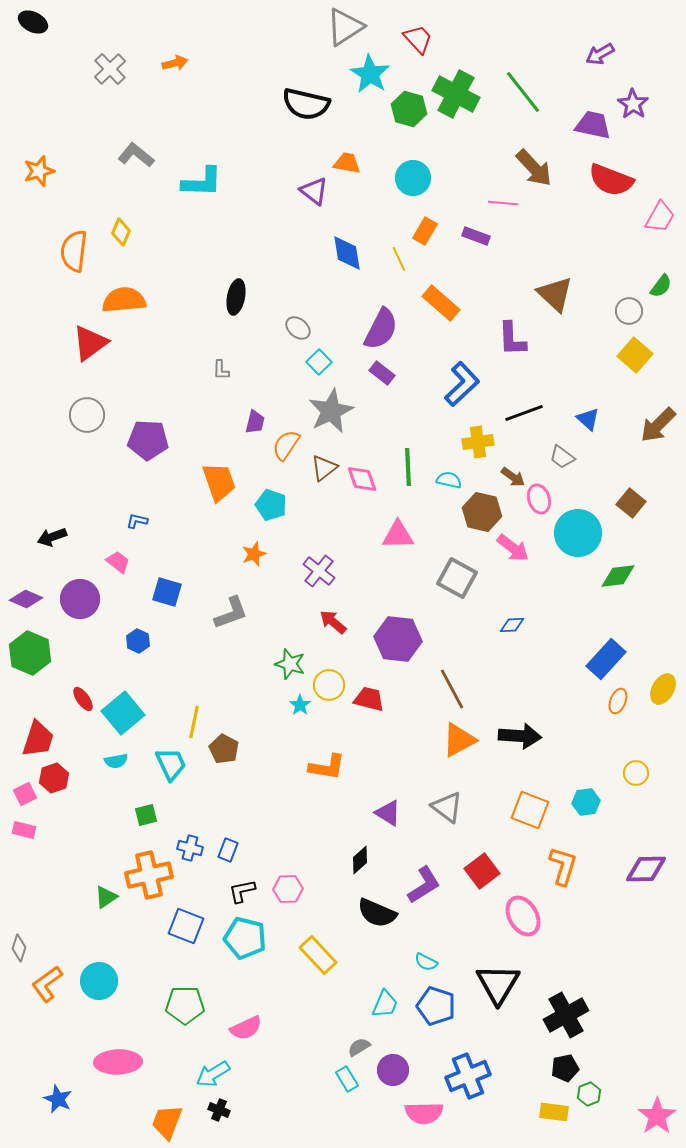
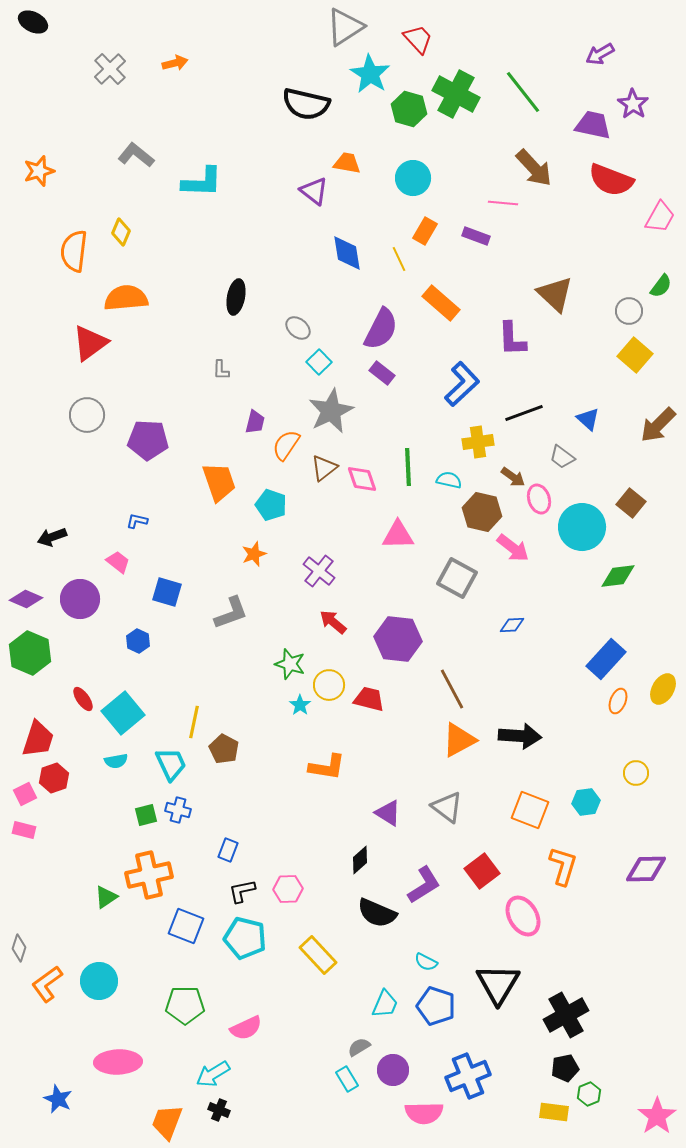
orange semicircle at (124, 300): moved 2 px right, 2 px up
cyan circle at (578, 533): moved 4 px right, 6 px up
blue cross at (190, 848): moved 12 px left, 38 px up
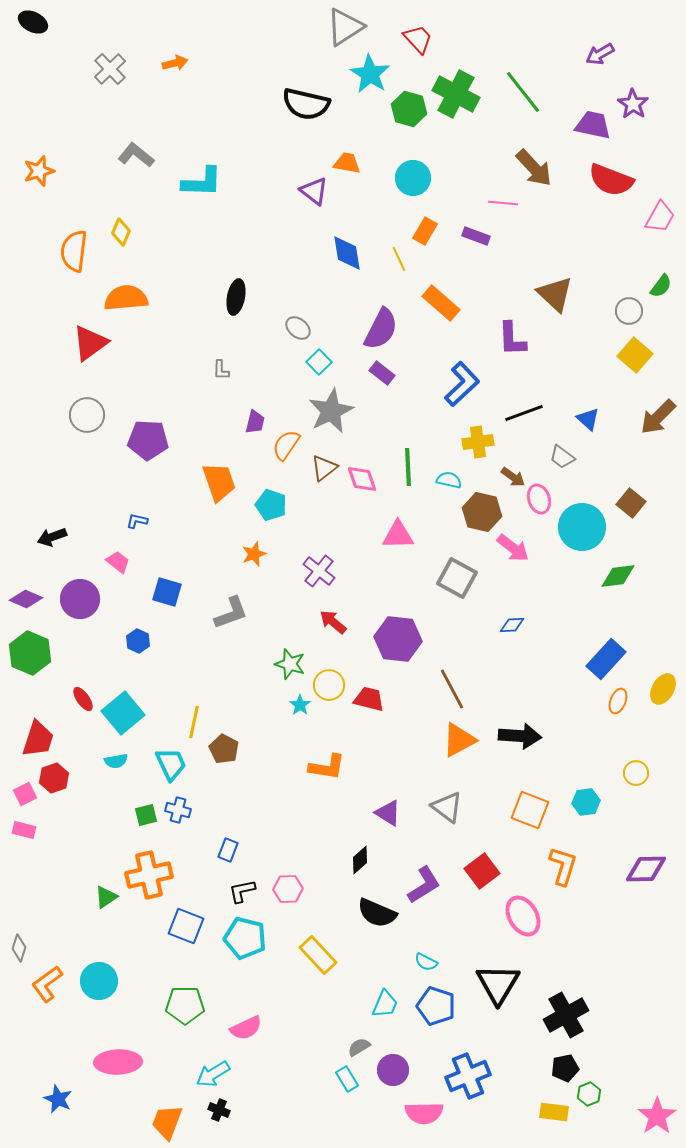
brown arrow at (658, 425): moved 8 px up
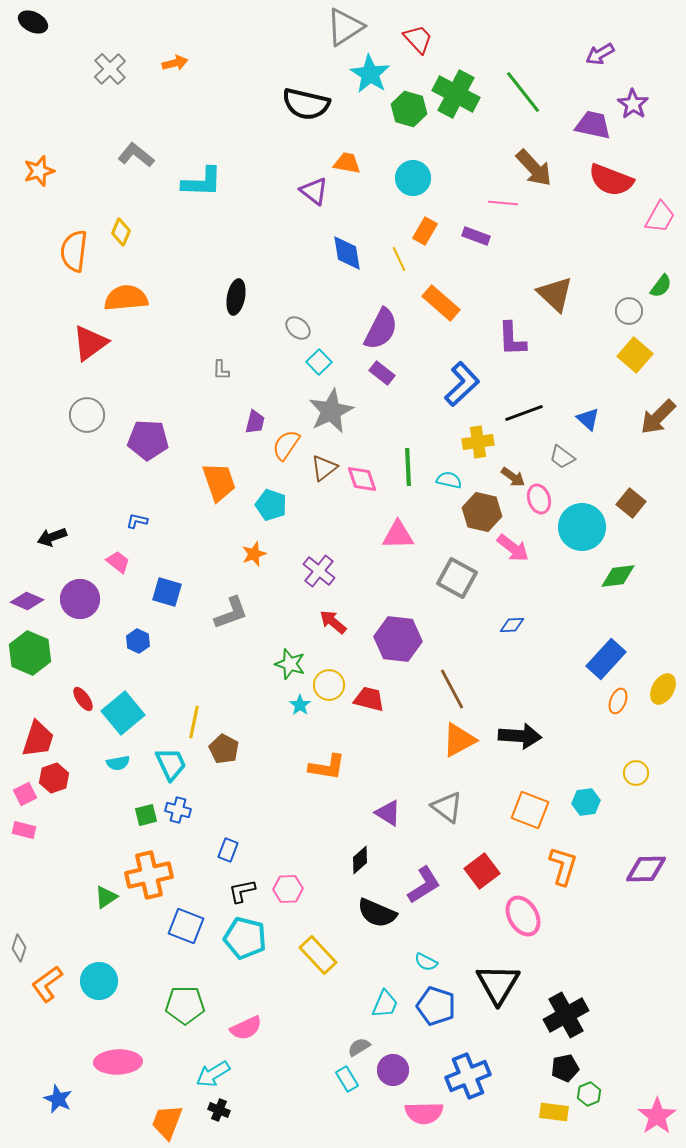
purple diamond at (26, 599): moved 1 px right, 2 px down
cyan semicircle at (116, 761): moved 2 px right, 2 px down
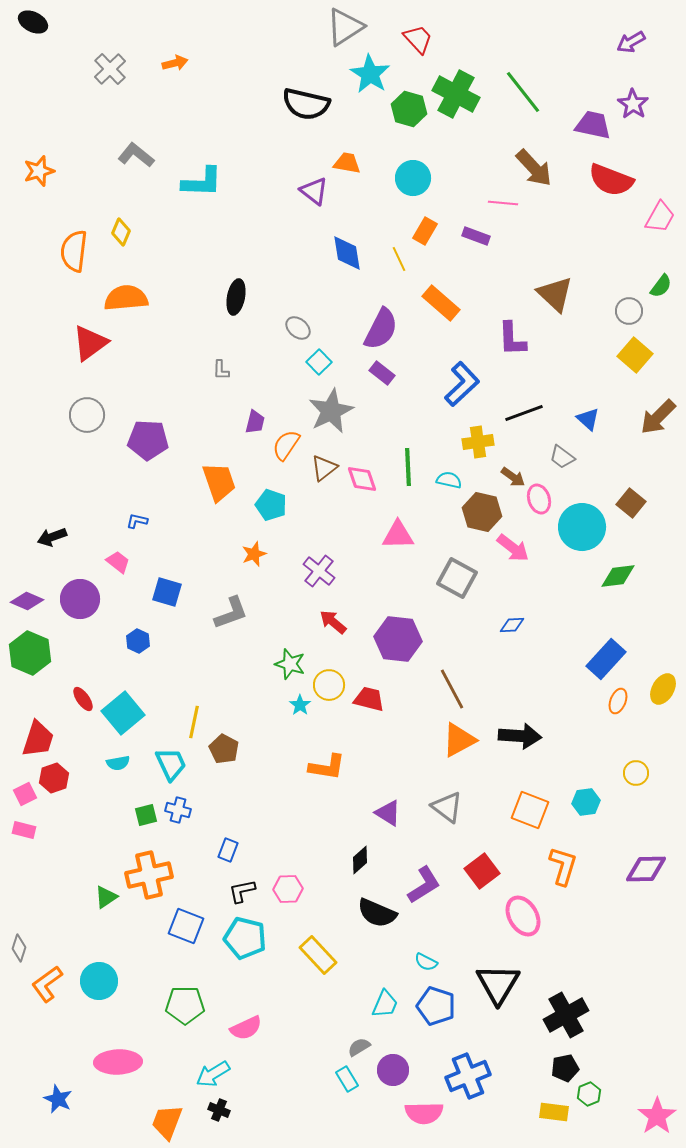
purple arrow at (600, 54): moved 31 px right, 12 px up
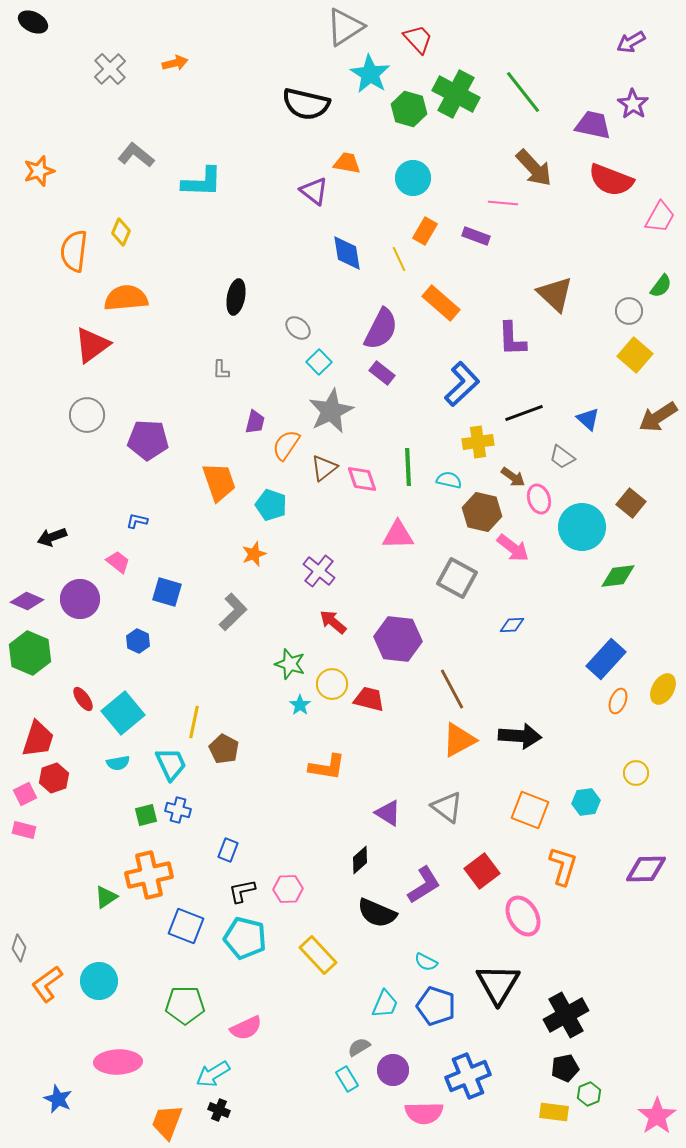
red triangle at (90, 343): moved 2 px right, 2 px down
brown arrow at (658, 417): rotated 12 degrees clockwise
gray L-shape at (231, 613): moved 2 px right, 1 px up; rotated 24 degrees counterclockwise
yellow circle at (329, 685): moved 3 px right, 1 px up
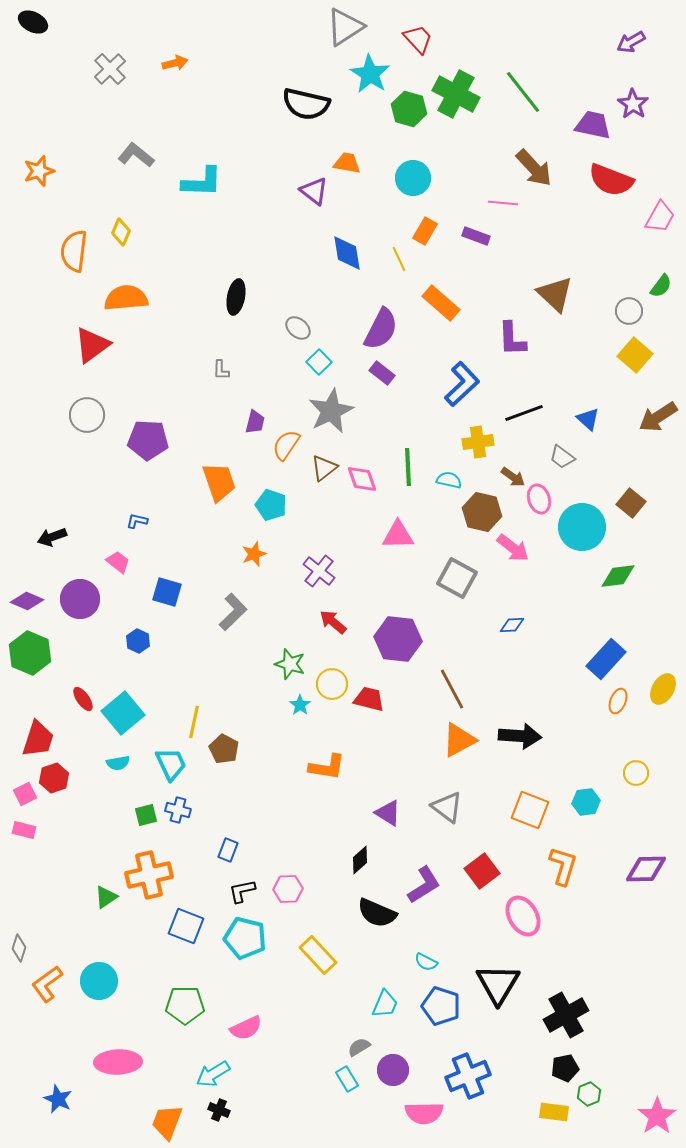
blue pentagon at (436, 1006): moved 5 px right
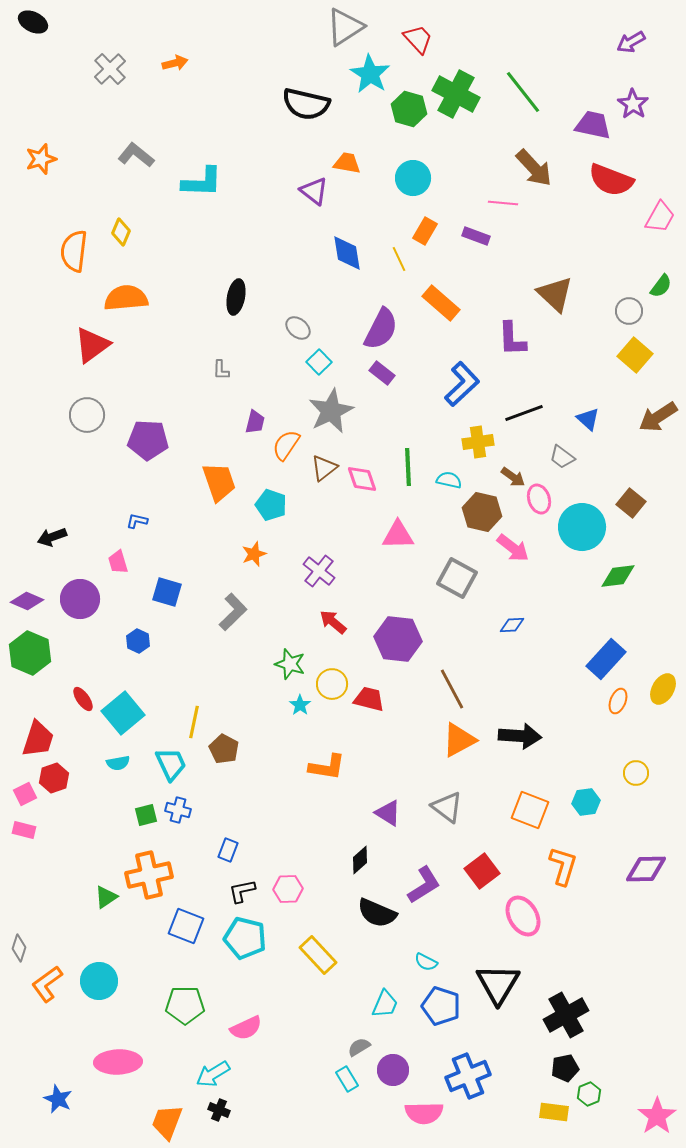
orange star at (39, 171): moved 2 px right, 12 px up
pink trapezoid at (118, 562): rotated 145 degrees counterclockwise
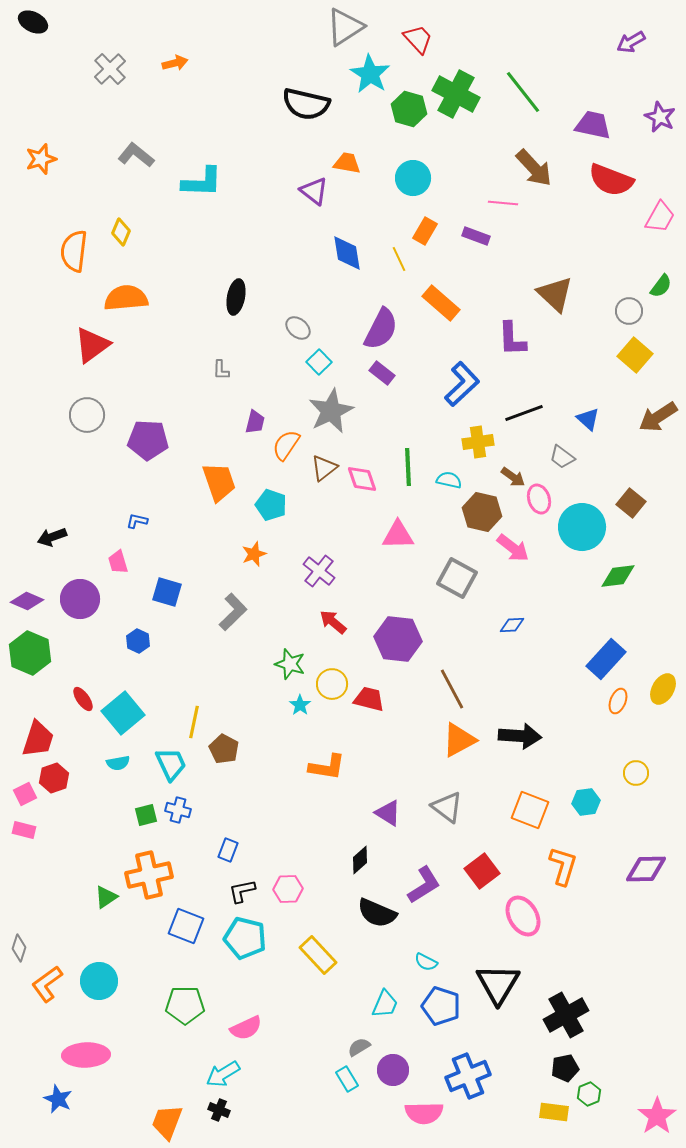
purple star at (633, 104): moved 27 px right, 13 px down; rotated 8 degrees counterclockwise
pink ellipse at (118, 1062): moved 32 px left, 7 px up
cyan arrow at (213, 1074): moved 10 px right
